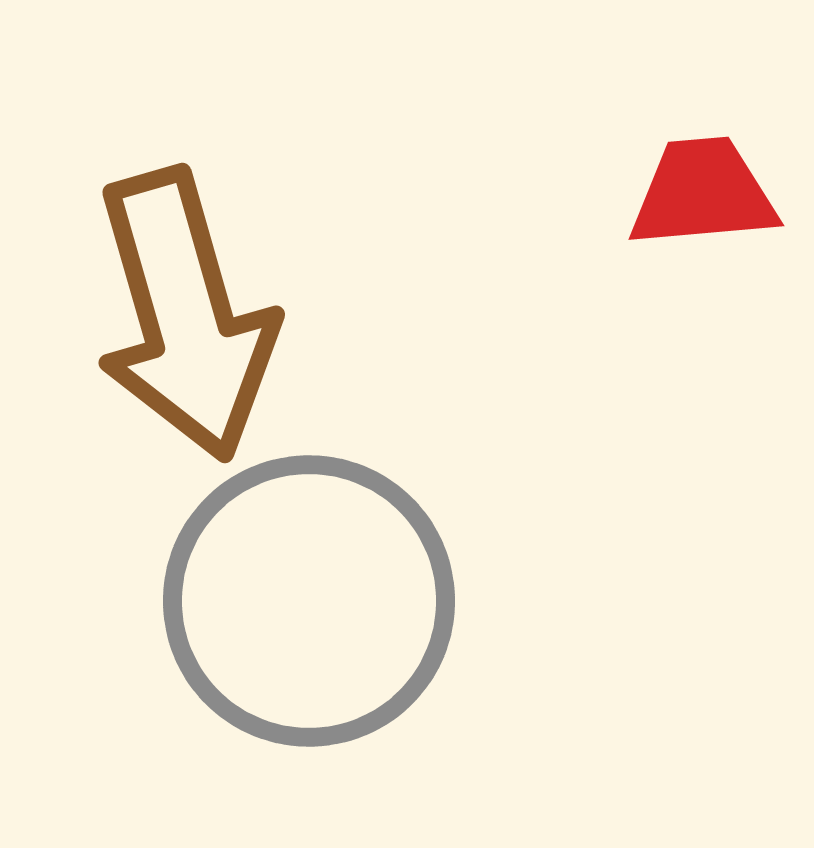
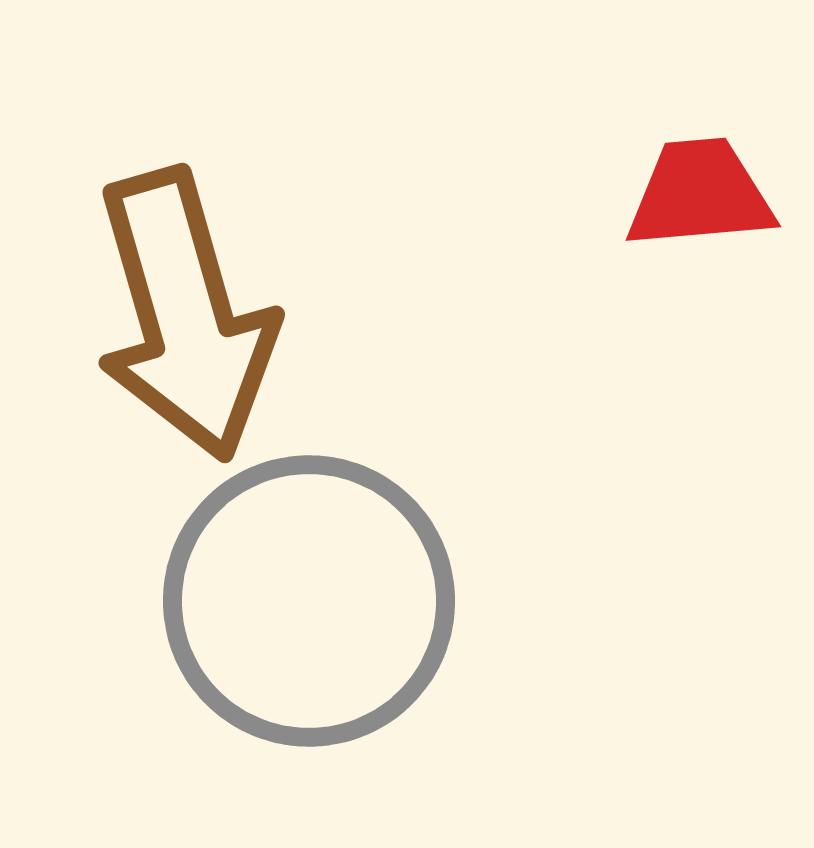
red trapezoid: moved 3 px left, 1 px down
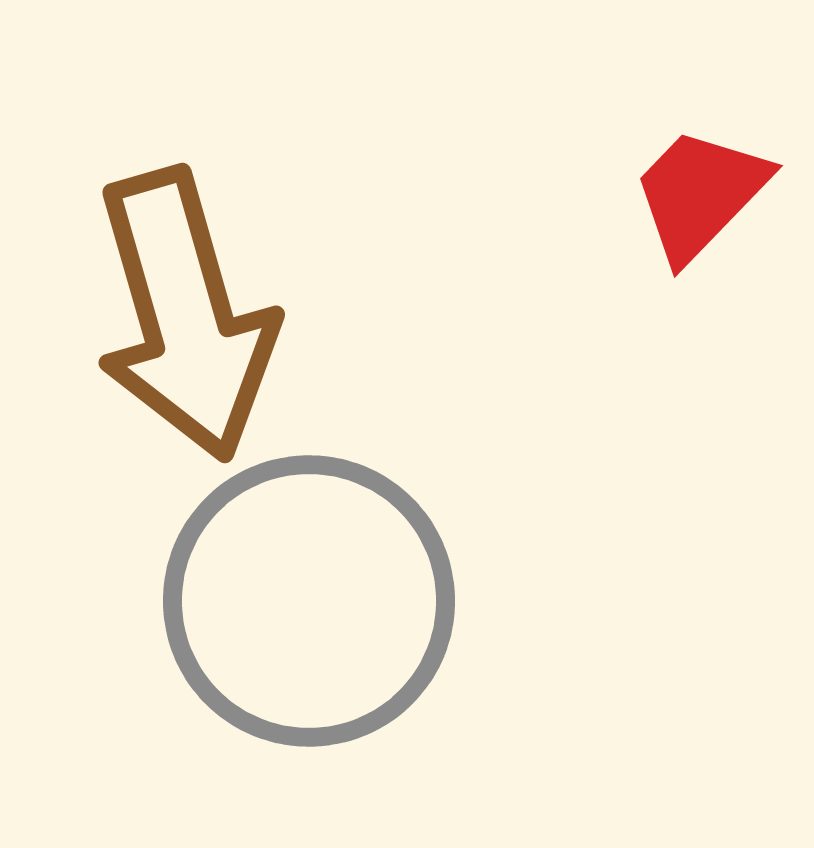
red trapezoid: rotated 41 degrees counterclockwise
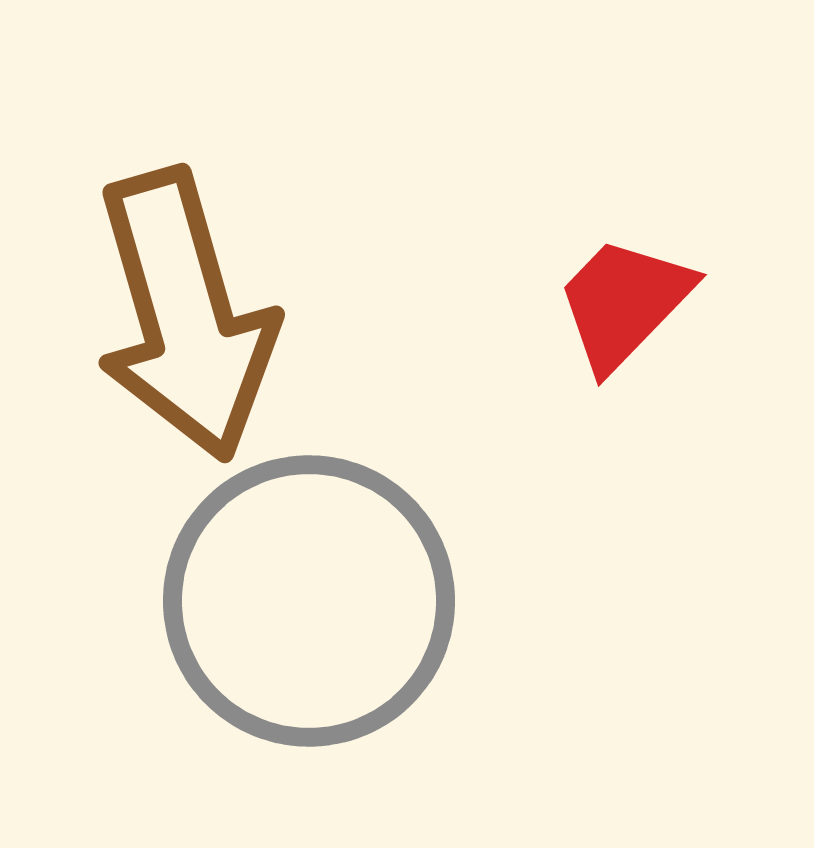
red trapezoid: moved 76 px left, 109 px down
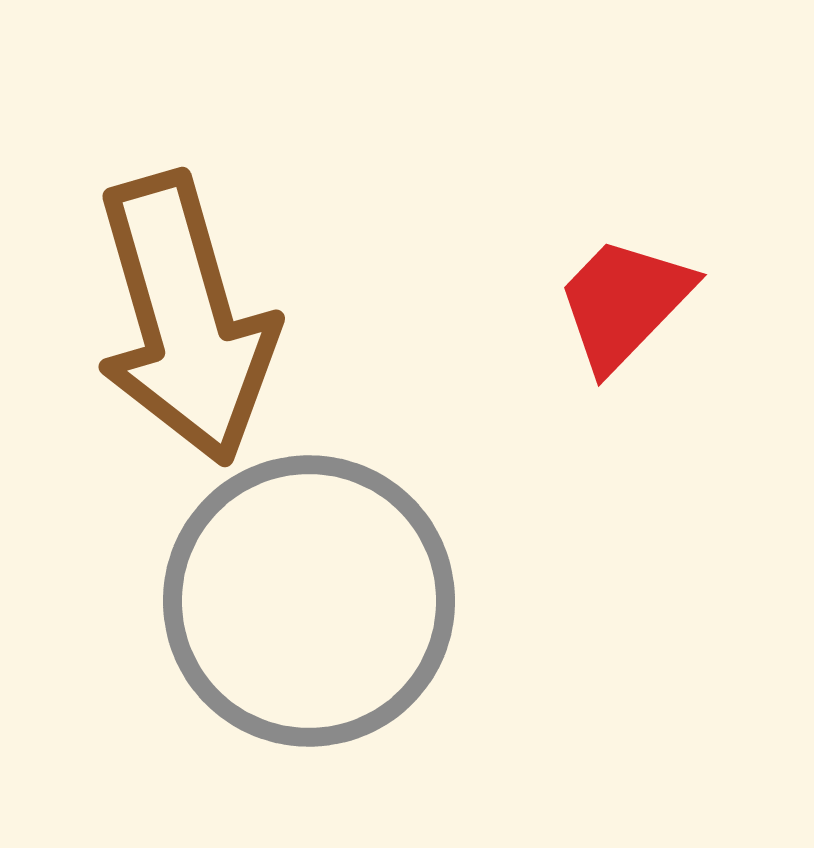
brown arrow: moved 4 px down
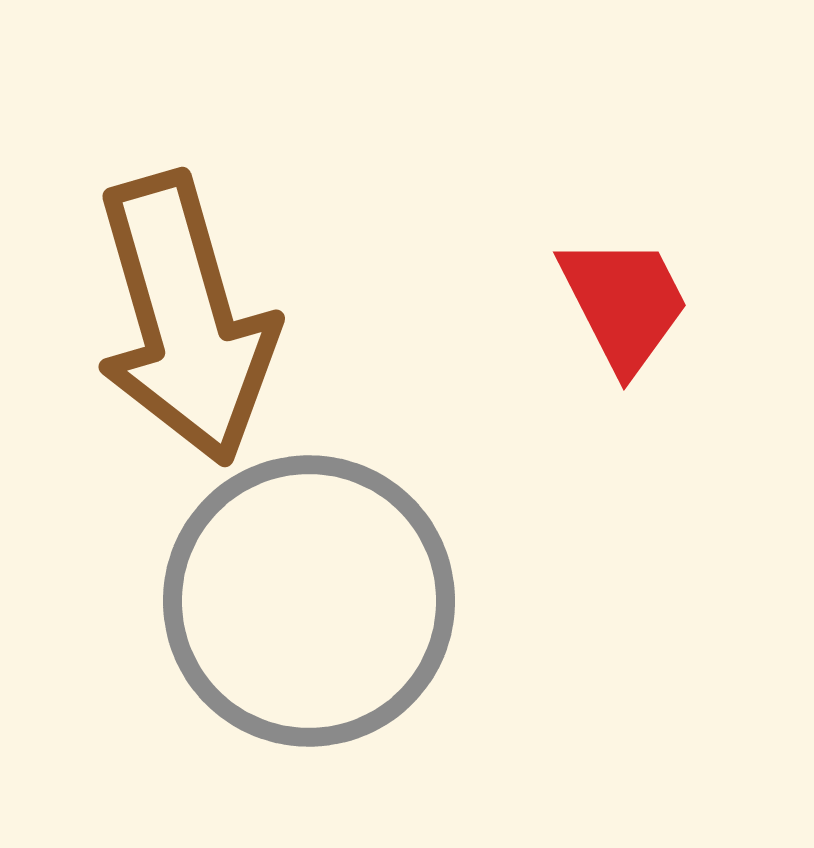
red trapezoid: rotated 109 degrees clockwise
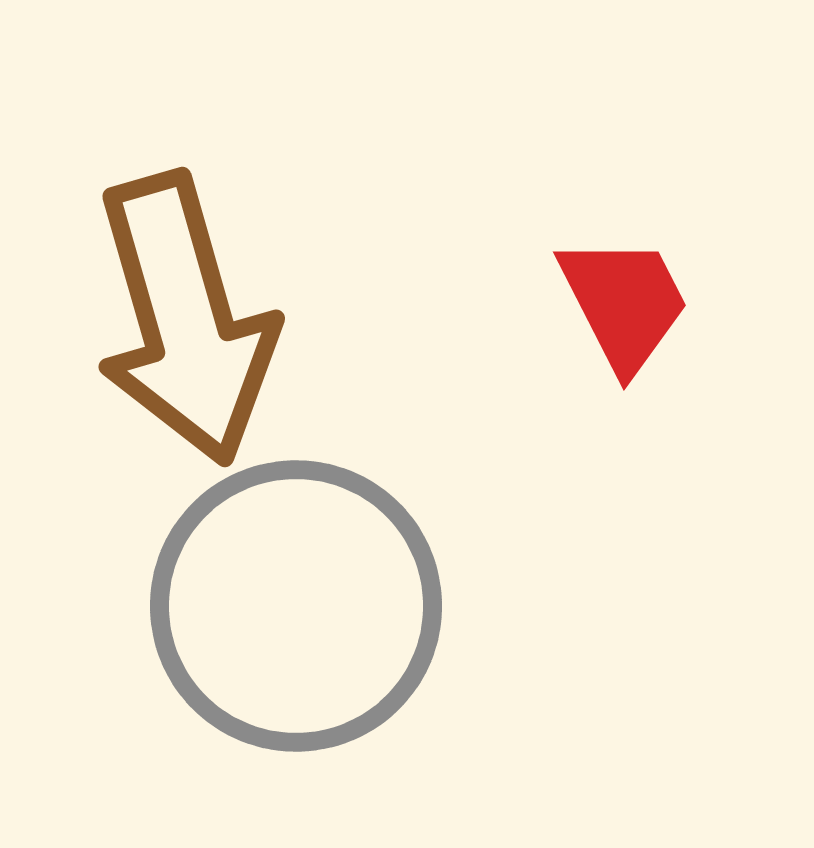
gray circle: moved 13 px left, 5 px down
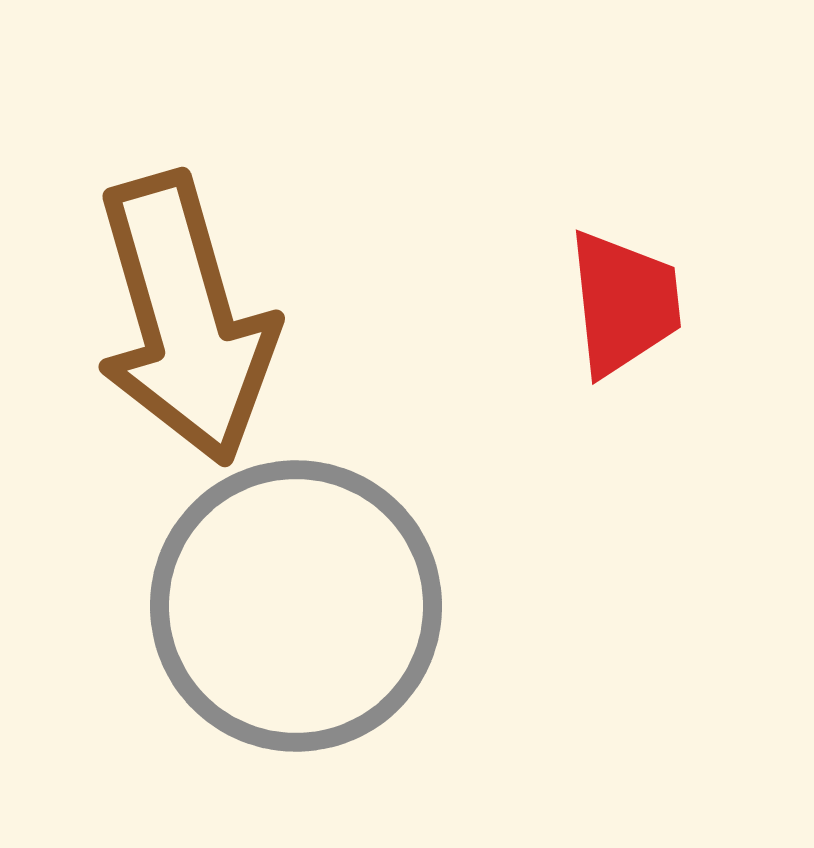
red trapezoid: rotated 21 degrees clockwise
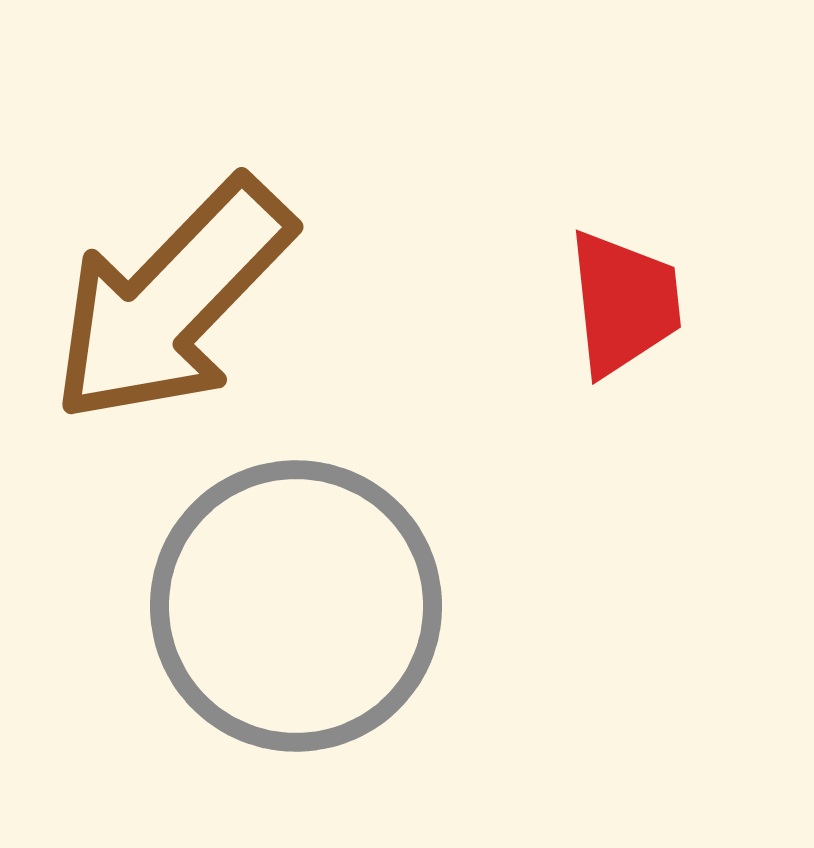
brown arrow: moved 13 px left, 18 px up; rotated 60 degrees clockwise
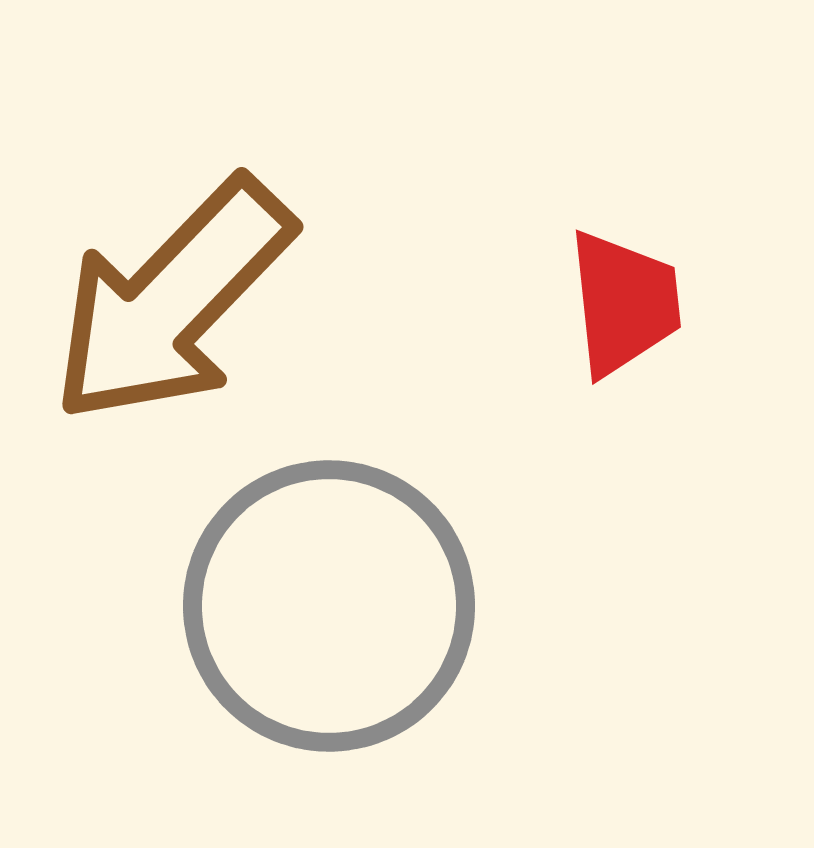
gray circle: moved 33 px right
